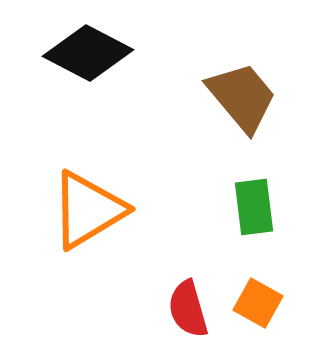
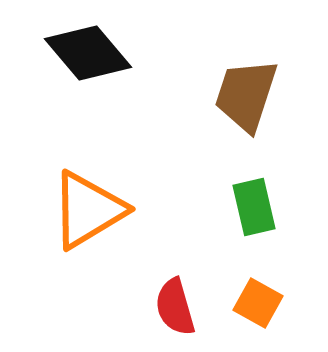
black diamond: rotated 22 degrees clockwise
brown trapezoid: moved 4 px right, 2 px up; rotated 122 degrees counterclockwise
green rectangle: rotated 6 degrees counterclockwise
red semicircle: moved 13 px left, 2 px up
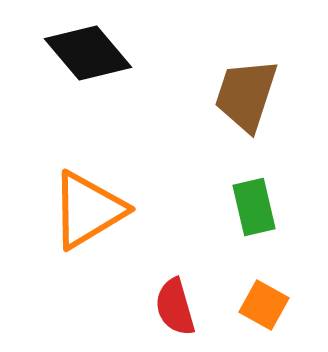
orange square: moved 6 px right, 2 px down
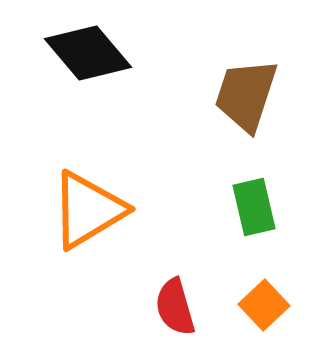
orange square: rotated 18 degrees clockwise
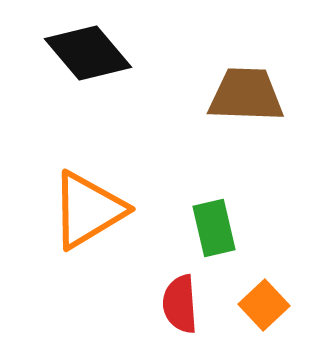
brown trapezoid: rotated 74 degrees clockwise
green rectangle: moved 40 px left, 21 px down
red semicircle: moved 5 px right, 3 px up; rotated 12 degrees clockwise
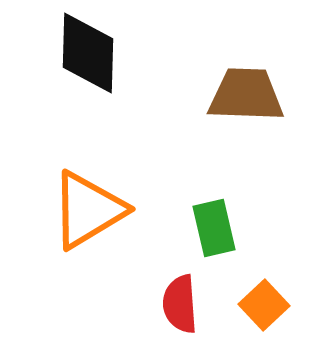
black diamond: rotated 42 degrees clockwise
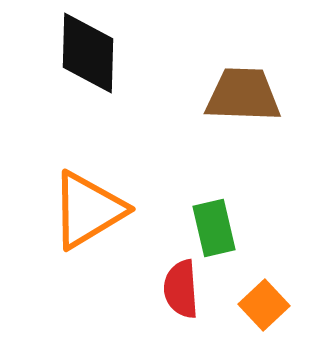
brown trapezoid: moved 3 px left
red semicircle: moved 1 px right, 15 px up
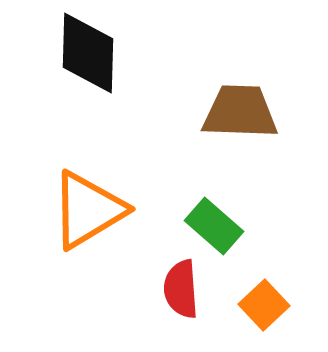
brown trapezoid: moved 3 px left, 17 px down
green rectangle: moved 2 px up; rotated 36 degrees counterclockwise
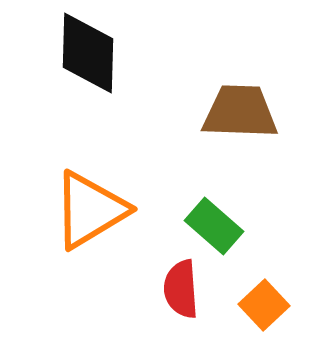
orange triangle: moved 2 px right
